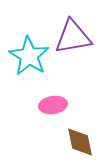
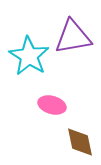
pink ellipse: moved 1 px left; rotated 24 degrees clockwise
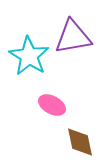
pink ellipse: rotated 12 degrees clockwise
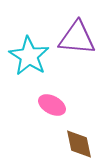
purple triangle: moved 4 px right, 1 px down; rotated 15 degrees clockwise
brown diamond: moved 1 px left, 2 px down
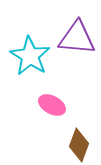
cyan star: moved 1 px right
brown diamond: moved 1 px down; rotated 32 degrees clockwise
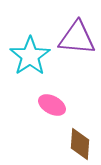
cyan star: rotated 6 degrees clockwise
brown diamond: moved 1 px right, 1 px up; rotated 16 degrees counterclockwise
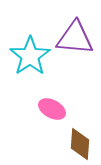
purple triangle: moved 2 px left
pink ellipse: moved 4 px down
